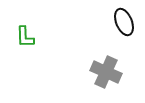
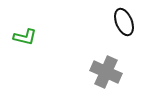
green L-shape: rotated 75 degrees counterclockwise
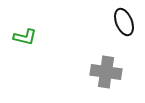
gray cross: rotated 16 degrees counterclockwise
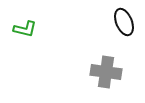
green L-shape: moved 8 px up
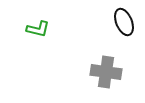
green L-shape: moved 13 px right
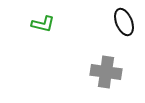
green L-shape: moved 5 px right, 5 px up
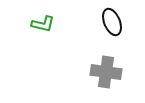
black ellipse: moved 12 px left
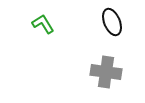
green L-shape: rotated 135 degrees counterclockwise
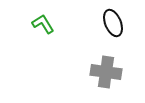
black ellipse: moved 1 px right, 1 px down
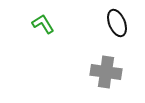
black ellipse: moved 4 px right
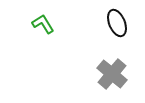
gray cross: moved 6 px right, 2 px down; rotated 32 degrees clockwise
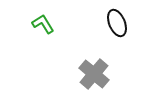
gray cross: moved 18 px left
